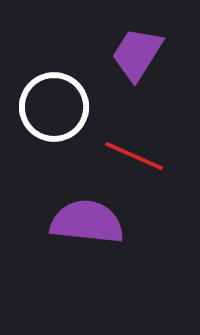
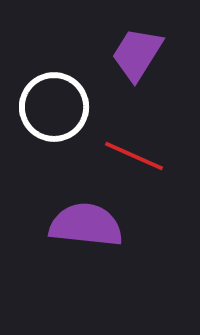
purple semicircle: moved 1 px left, 3 px down
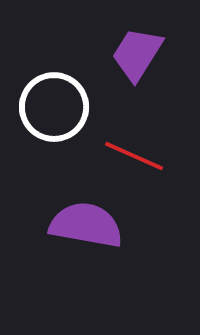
purple semicircle: rotated 4 degrees clockwise
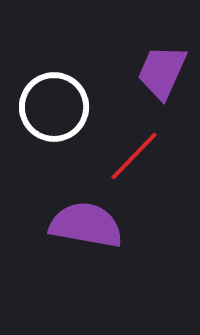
purple trapezoid: moved 25 px right, 18 px down; rotated 8 degrees counterclockwise
red line: rotated 70 degrees counterclockwise
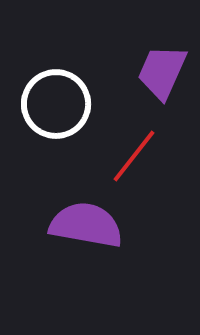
white circle: moved 2 px right, 3 px up
red line: rotated 6 degrees counterclockwise
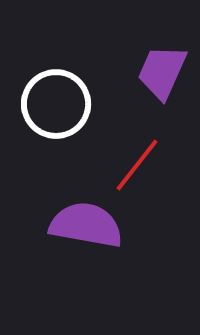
red line: moved 3 px right, 9 px down
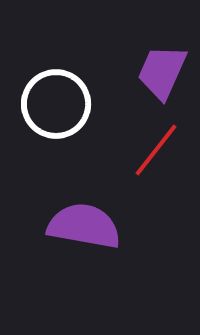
red line: moved 19 px right, 15 px up
purple semicircle: moved 2 px left, 1 px down
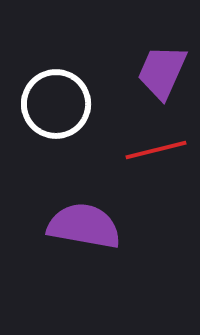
red line: rotated 38 degrees clockwise
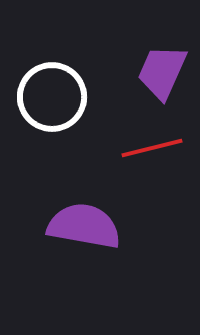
white circle: moved 4 px left, 7 px up
red line: moved 4 px left, 2 px up
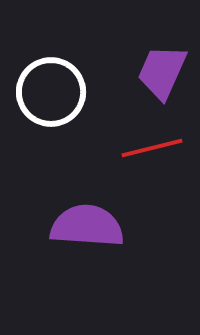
white circle: moved 1 px left, 5 px up
purple semicircle: moved 3 px right; rotated 6 degrees counterclockwise
